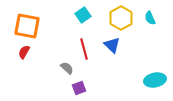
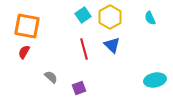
yellow hexagon: moved 11 px left, 1 px up
gray semicircle: moved 16 px left, 9 px down
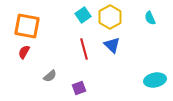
gray semicircle: moved 1 px left, 1 px up; rotated 96 degrees clockwise
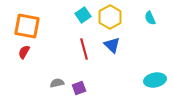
gray semicircle: moved 7 px right, 7 px down; rotated 152 degrees counterclockwise
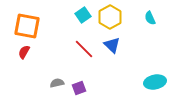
red line: rotated 30 degrees counterclockwise
cyan ellipse: moved 2 px down
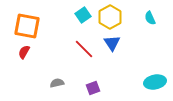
blue triangle: moved 2 px up; rotated 12 degrees clockwise
purple square: moved 14 px right
